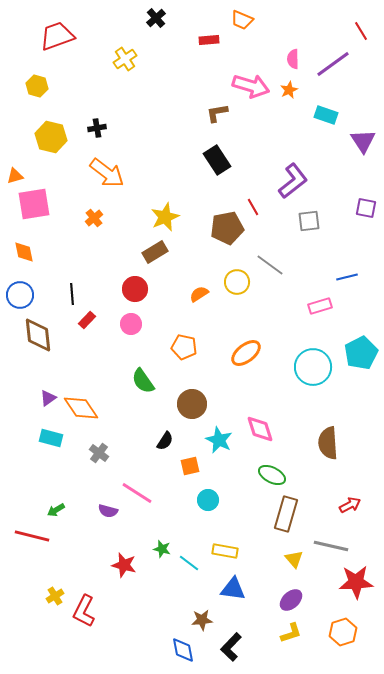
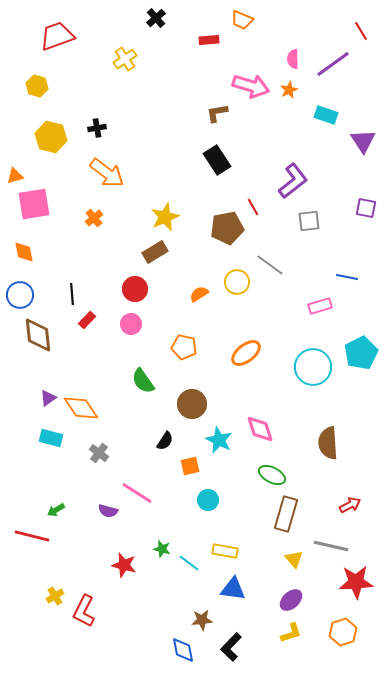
blue line at (347, 277): rotated 25 degrees clockwise
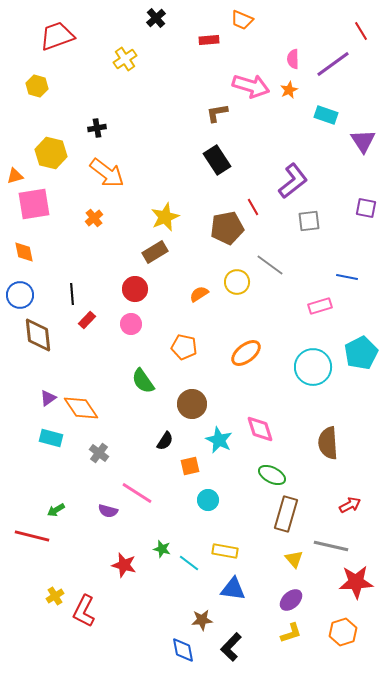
yellow hexagon at (51, 137): moved 16 px down
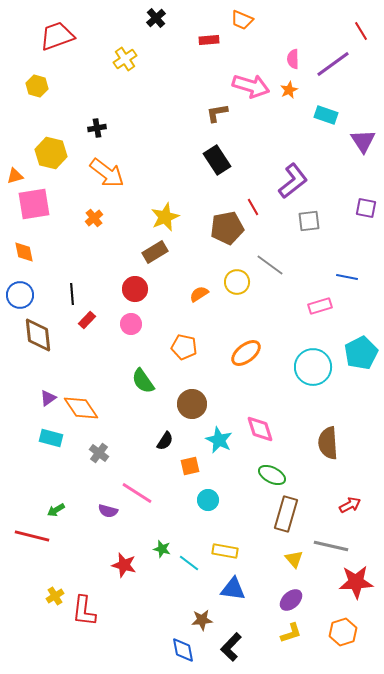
red L-shape at (84, 611): rotated 20 degrees counterclockwise
